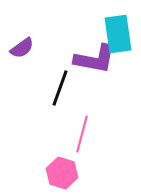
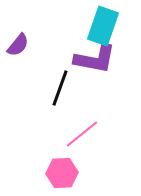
cyan rectangle: moved 15 px left, 8 px up; rotated 27 degrees clockwise
purple semicircle: moved 4 px left, 3 px up; rotated 15 degrees counterclockwise
pink line: rotated 36 degrees clockwise
pink hexagon: rotated 20 degrees counterclockwise
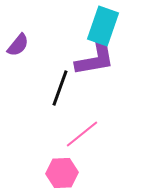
purple L-shape: rotated 21 degrees counterclockwise
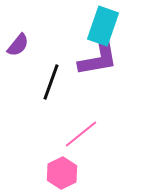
purple L-shape: moved 3 px right
black line: moved 9 px left, 6 px up
pink line: moved 1 px left
pink hexagon: rotated 24 degrees counterclockwise
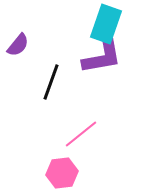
cyan rectangle: moved 3 px right, 2 px up
purple L-shape: moved 4 px right, 2 px up
pink hexagon: rotated 20 degrees clockwise
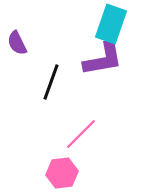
cyan rectangle: moved 5 px right
purple semicircle: moved 1 px left, 2 px up; rotated 115 degrees clockwise
purple L-shape: moved 1 px right, 2 px down
pink line: rotated 6 degrees counterclockwise
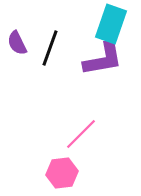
black line: moved 1 px left, 34 px up
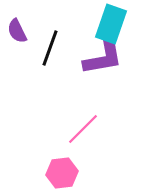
purple semicircle: moved 12 px up
purple L-shape: moved 1 px up
pink line: moved 2 px right, 5 px up
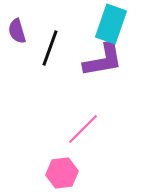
purple semicircle: rotated 10 degrees clockwise
purple L-shape: moved 2 px down
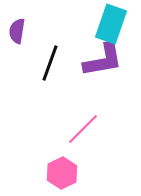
purple semicircle: rotated 25 degrees clockwise
black line: moved 15 px down
pink hexagon: rotated 20 degrees counterclockwise
